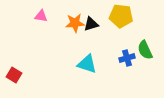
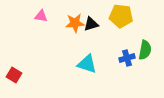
green semicircle: rotated 144 degrees counterclockwise
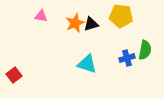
orange star: rotated 18 degrees counterclockwise
red square: rotated 21 degrees clockwise
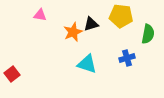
pink triangle: moved 1 px left, 1 px up
orange star: moved 2 px left, 9 px down
green semicircle: moved 3 px right, 16 px up
red square: moved 2 px left, 1 px up
